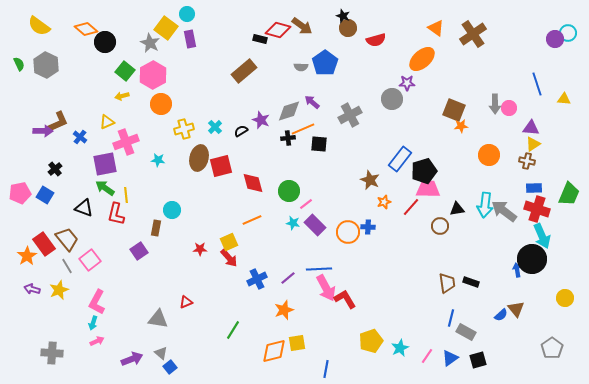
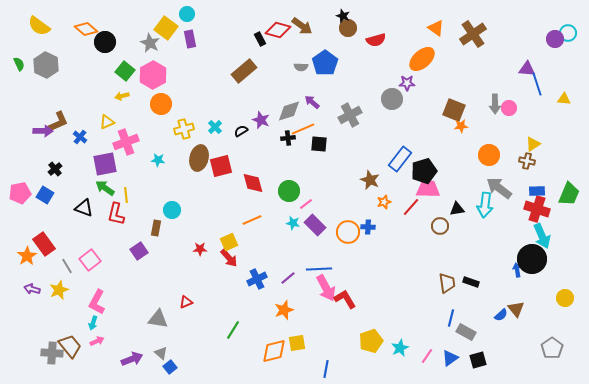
black rectangle at (260, 39): rotated 48 degrees clockwise
purple triangle at (531, 128): moved 4 px left, 59 px up
blue rectangle at (534, 188): moved 3 px right, 3 px down
gray arrow at (504, 211): moved 5 px left, 23 px up
brown trapezoid at (67, 239): moved 3 px right, 107 px down
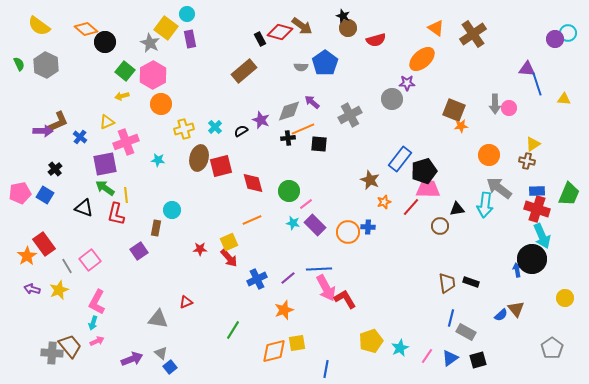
red diamond at (278, 30): moved 2 px right, 2 px down
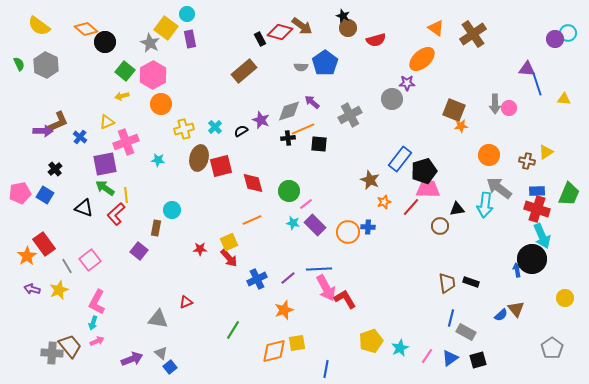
yellow triangle at (533, 144): moved 13 px right, 8 px down
red L-shape at (116, 214): rotated 35 degrees clockwise
purple square at (139, 251): rotated 18 degrees counterclockwise
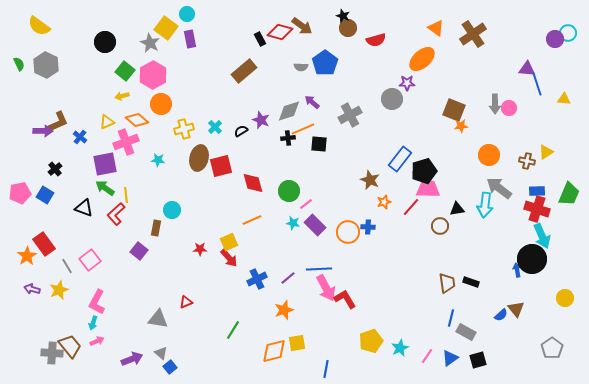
orange diamond at (86, 29): moved 51 px right, 91 px down
